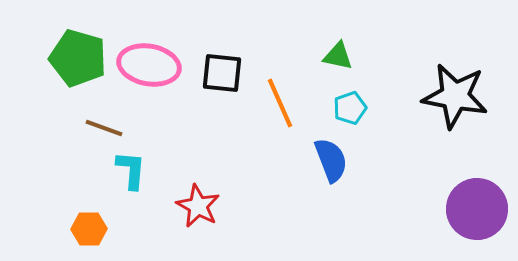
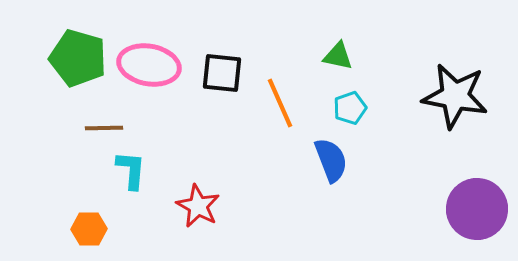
brown line: rotated 21 degrees counterclockwise
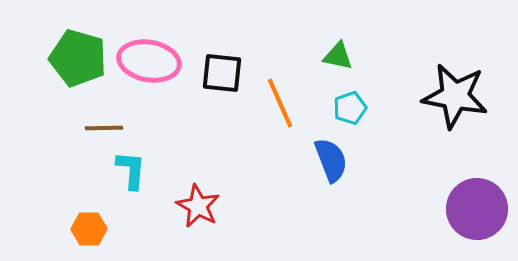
pink ellipse: moved 4 px up
